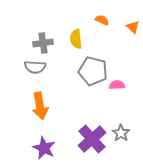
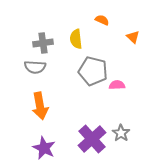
orange triangle: moved 10 px down
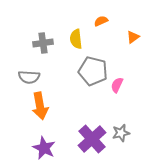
orange semicircle: moved 1 px left, 1 px down; rotated 48 degrees counterclockwise
orange triangle: rotated 40 degrees clockwise
gray semicircle: moved 6 px left, 10 px down
pink semicircle: rotated 63 degrees counterclockwise
gray star: rotated 24 degrees clockwise
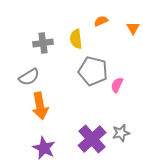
orange triangle: moved 9 px up; rotated 24 degrees counterclockwise
gray semicircle: rotated 35 degrees counterclockwise
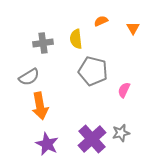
pink semicircle: moved 7 px right, 5 px down
purple star: moved 3 px right, 4 px up
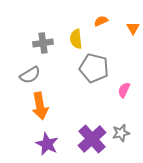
gray pentagon: moved 1 px right, 3 px up
gray semicircle: moved 1 px right, 2 px up
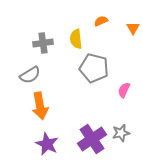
purple cross: rotated 8 degrees clockwise
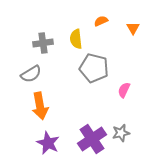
gray semicircle: moved 1 px right, 1 px up
purple star: moved 1 px right, 1 px up
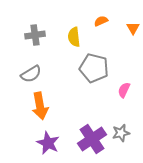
yellow semicircle: moved 2 px left, 2 px up
gray cross: moved 8 px left, 8 px up
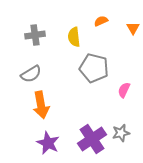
orange arrow: moved 1 px right, 1 px up
